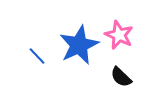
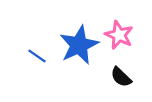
blue line: rotated 12 degrees counterclockwise
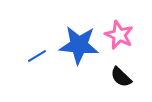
blue star: rotated 30 degrees clockwise
blue line: rotated 66 degrees counterclockwise
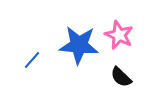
blue line: moved 5 px left, 4 px down; rotated 18 degrees counterclockwise
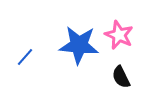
blue line: moved 7 px left, 3 px up
black semicircle: rotated 20 degrees clockwise
